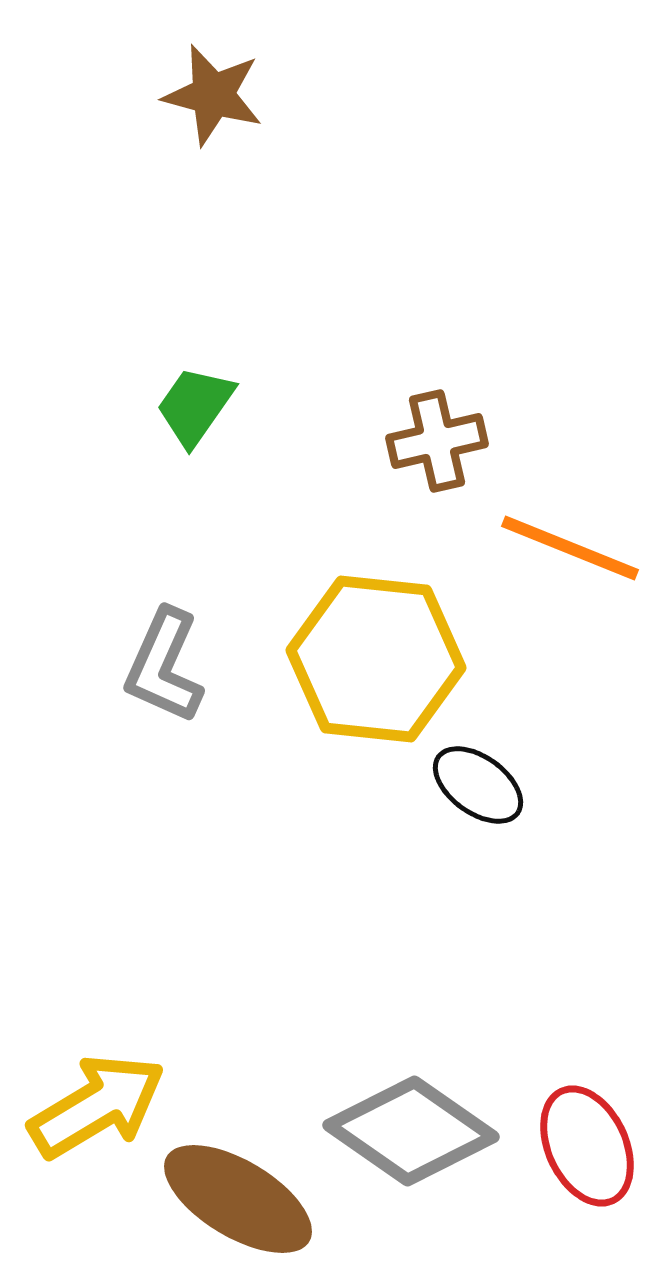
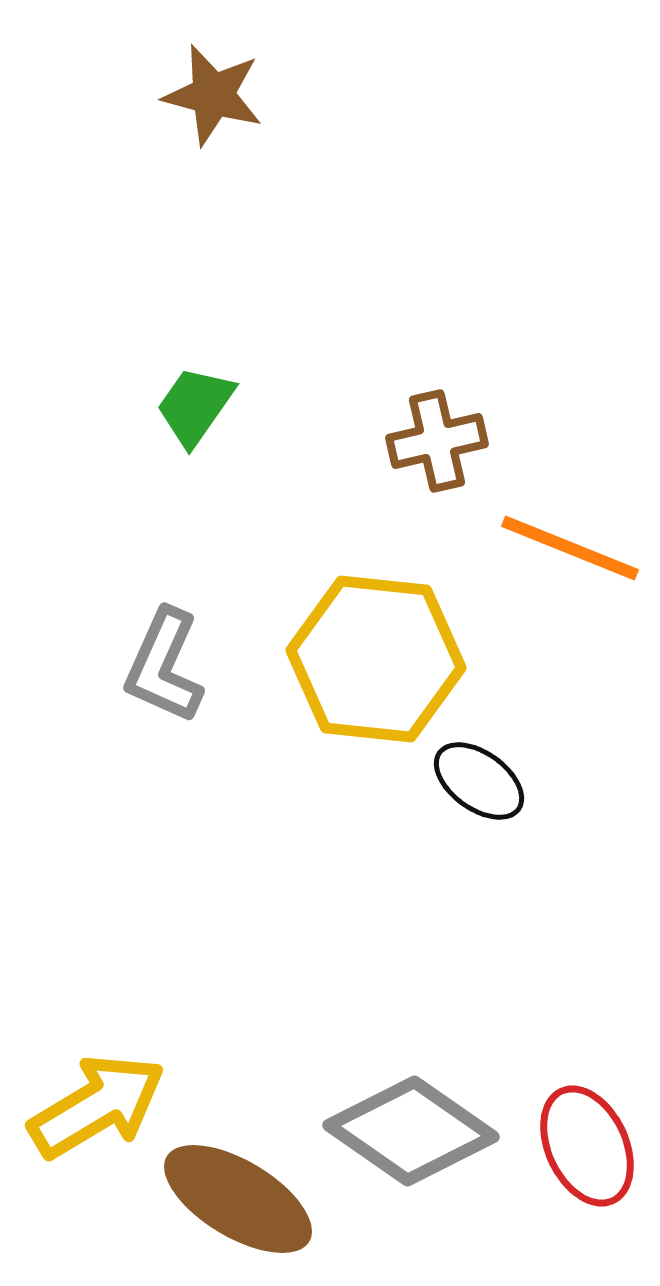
black ellipse: moved 1 px right, 4 px up
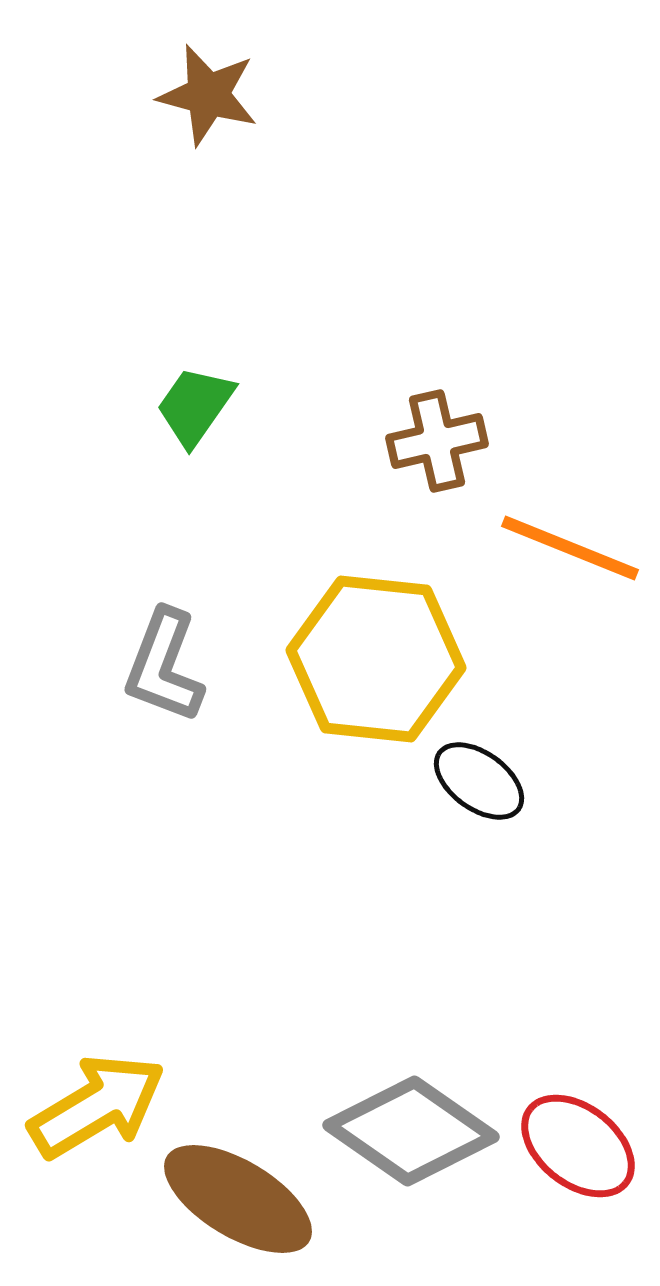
brown star: moved 5 px left
gray L-shape: rotated 3 degrees counterclockwise
red ellipse: moved 9 px left; rotated 27 degrees counterclockwise
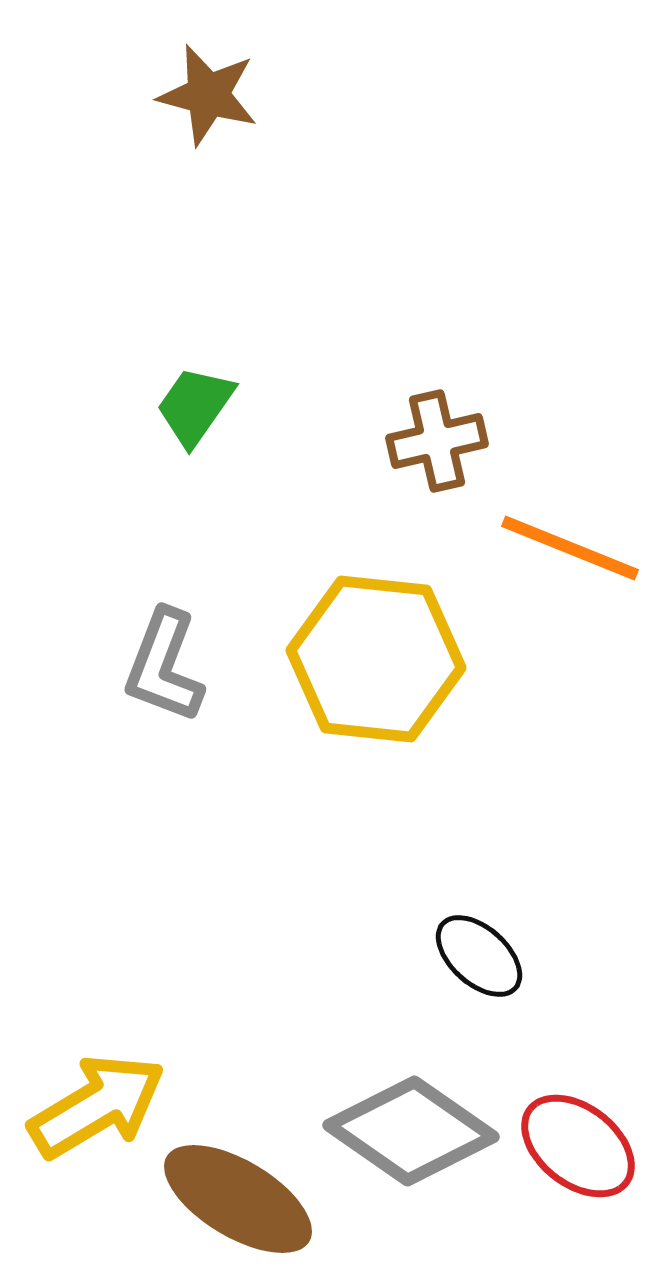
black ellipse: moved 175 px down; rotated 6 degrees clockwise
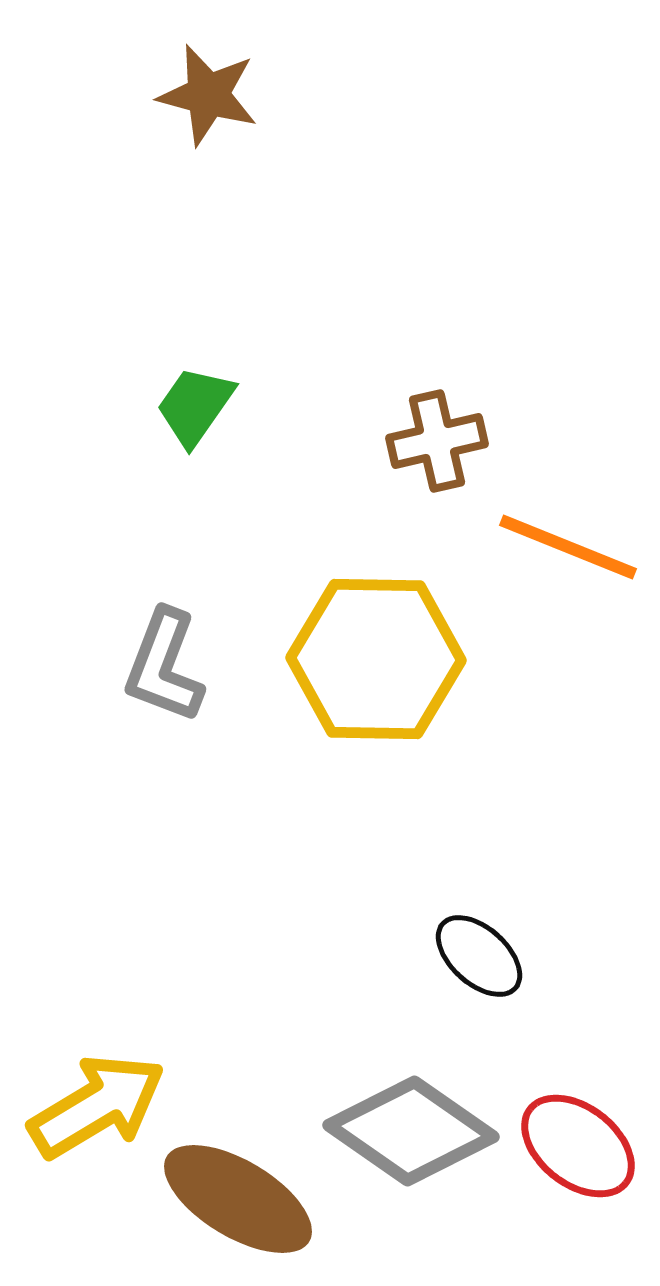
orange line: moved 2 px left, 1 px up
yellow hexagon: rotated 5 degrees counterclockwise
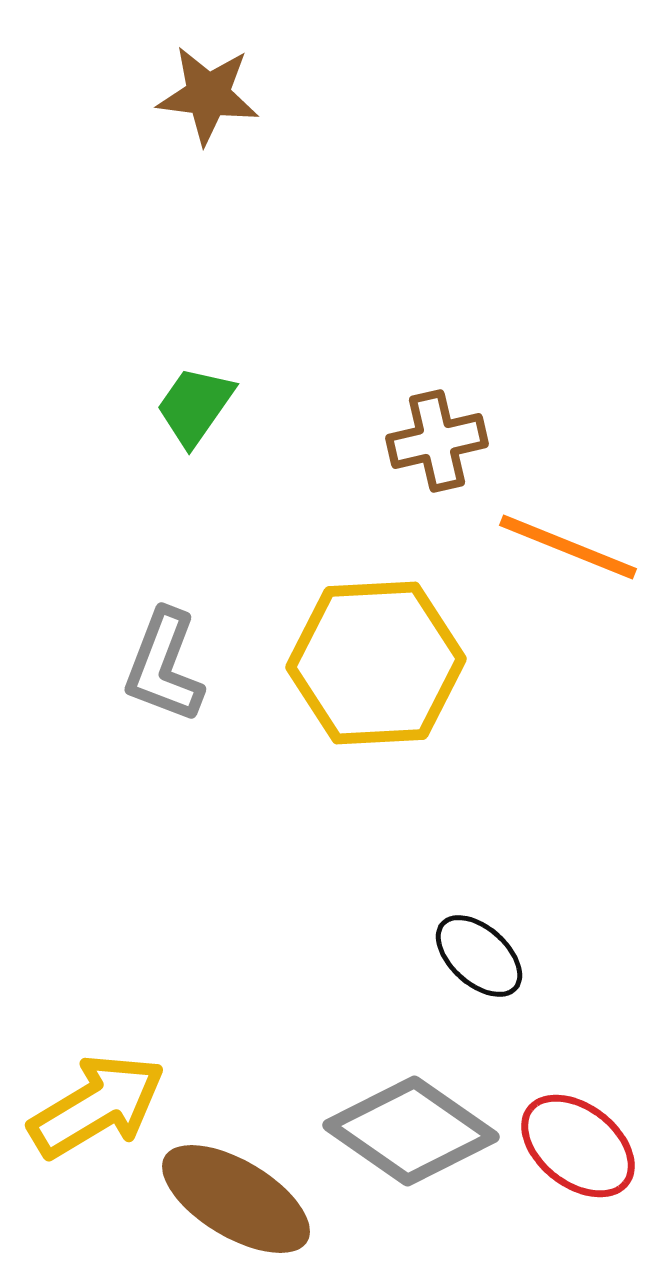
brown star: rotated 8 degrees counterclockwise
yellow hexagon: moved 4 px down; rotated 4 degrees counterclockwise
brown ellipse: moved 2 px left
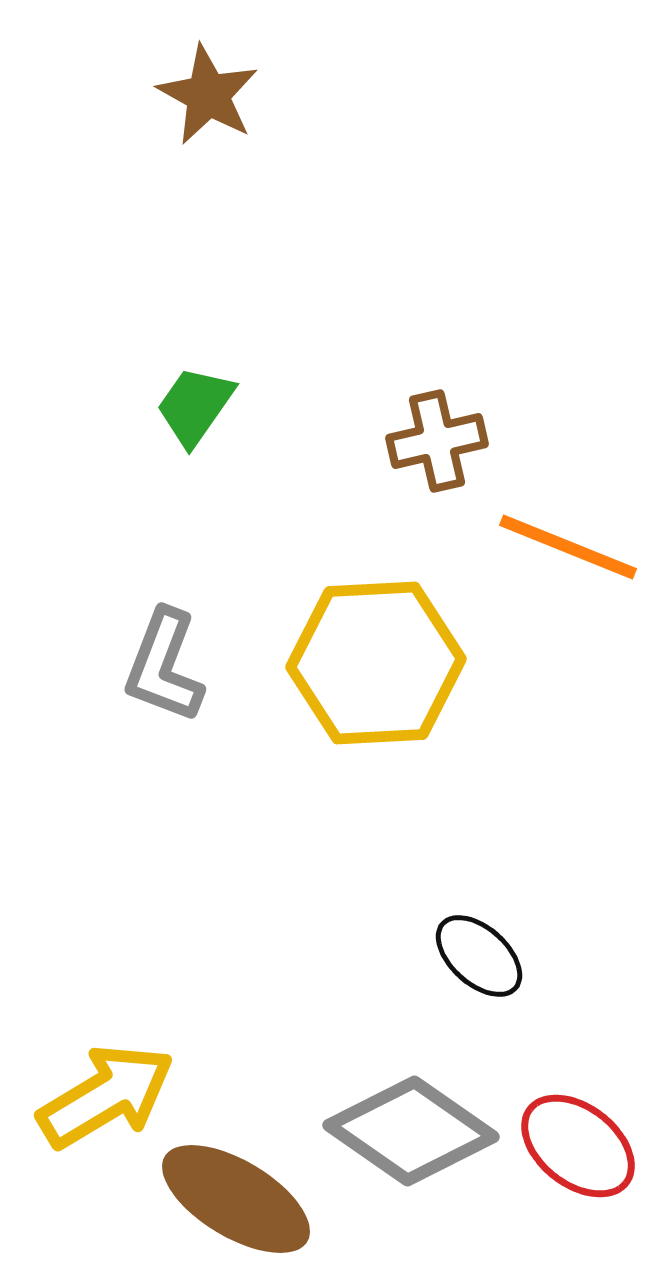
brown star: rotated 22 degrees clockwise
yellow arrow: moved 9 px right, 10 px up
